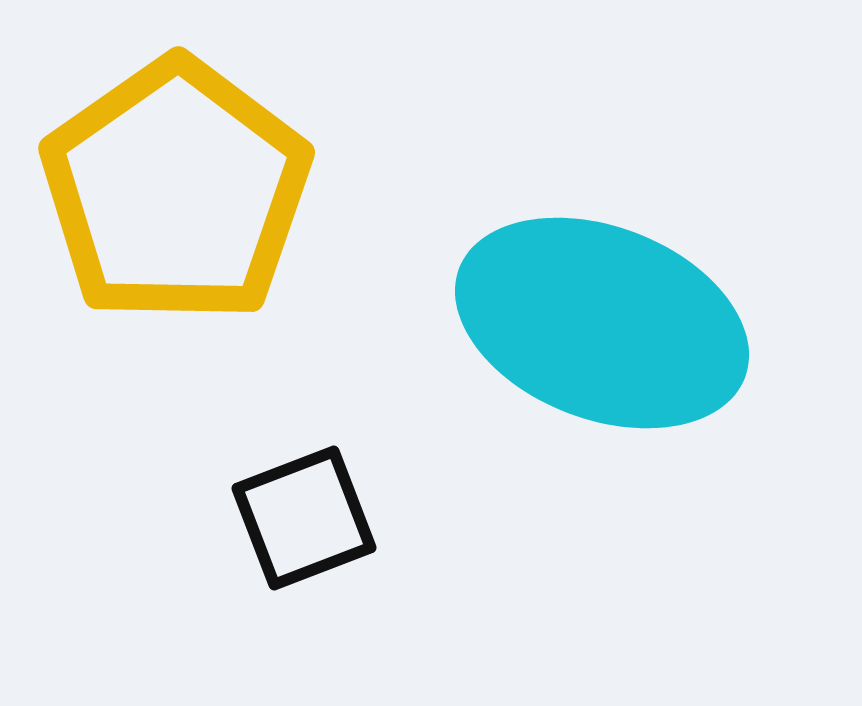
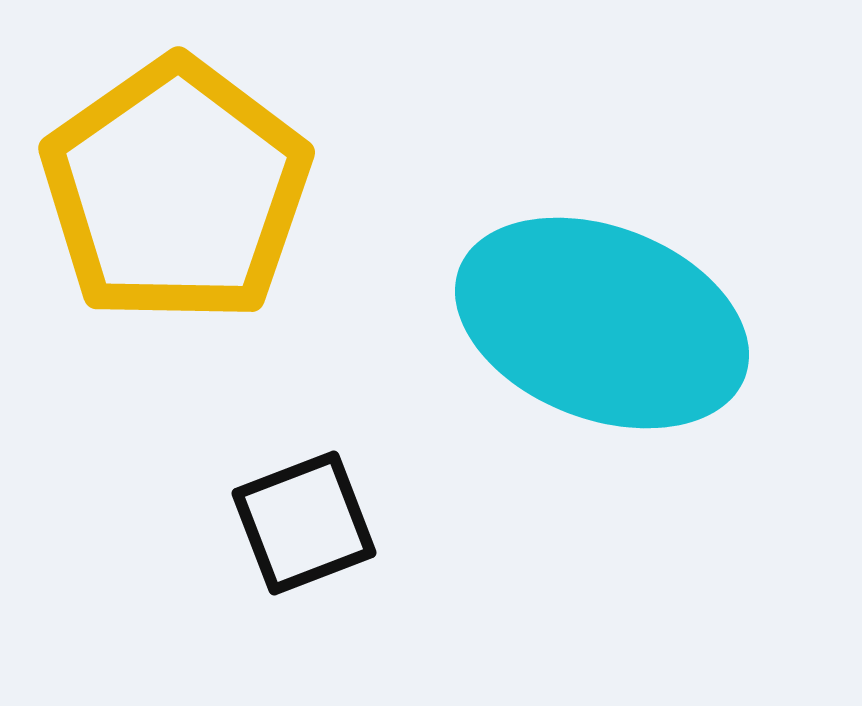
black square: moved 5 px down
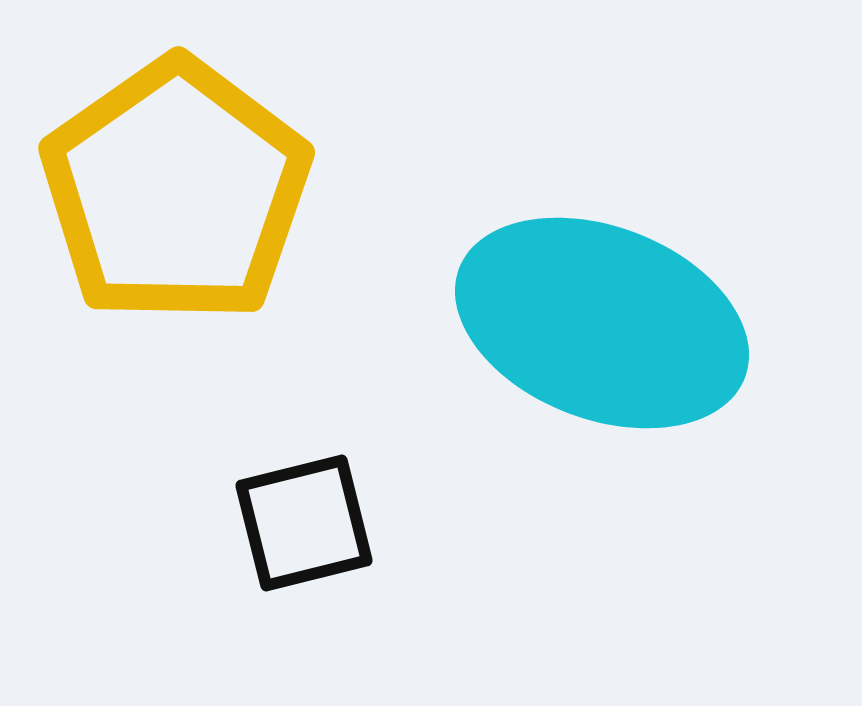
black square: rotated 7 degrees clockwise
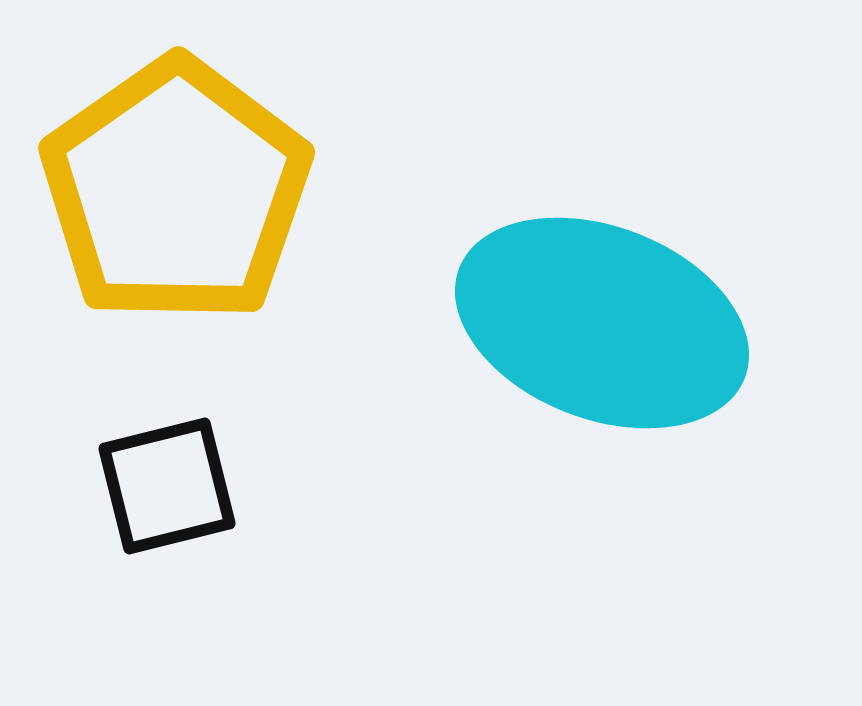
black square: moved 137 px left, 37 px up
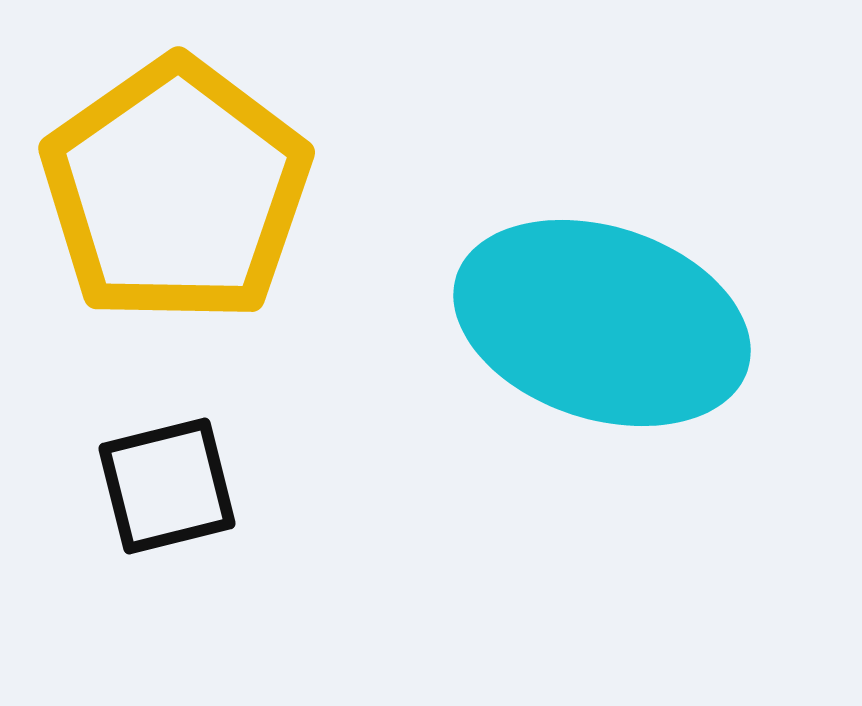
cyan ellipse: rotated 3 degrees counterclockwise
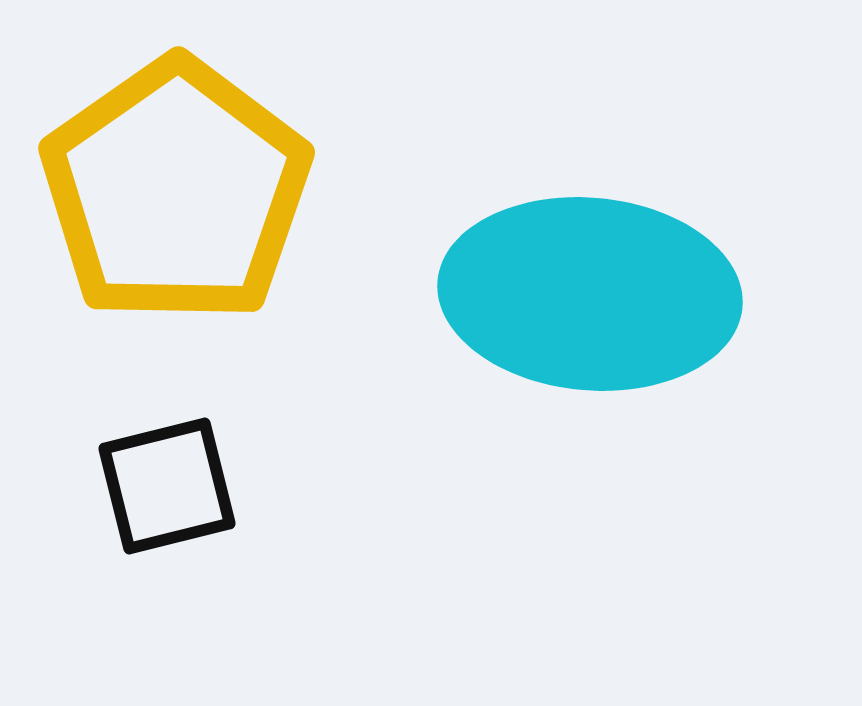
cyan ellipse: moved 12 px left, 29 px up; rotated 13 degrees counterclockwise
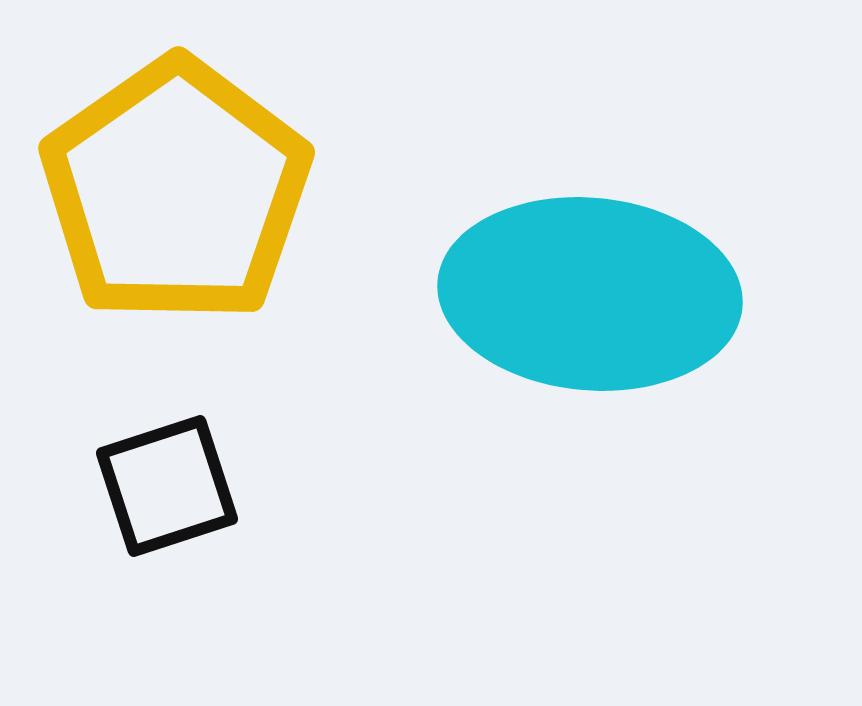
black square: rotated 4 degrees counterclockwise
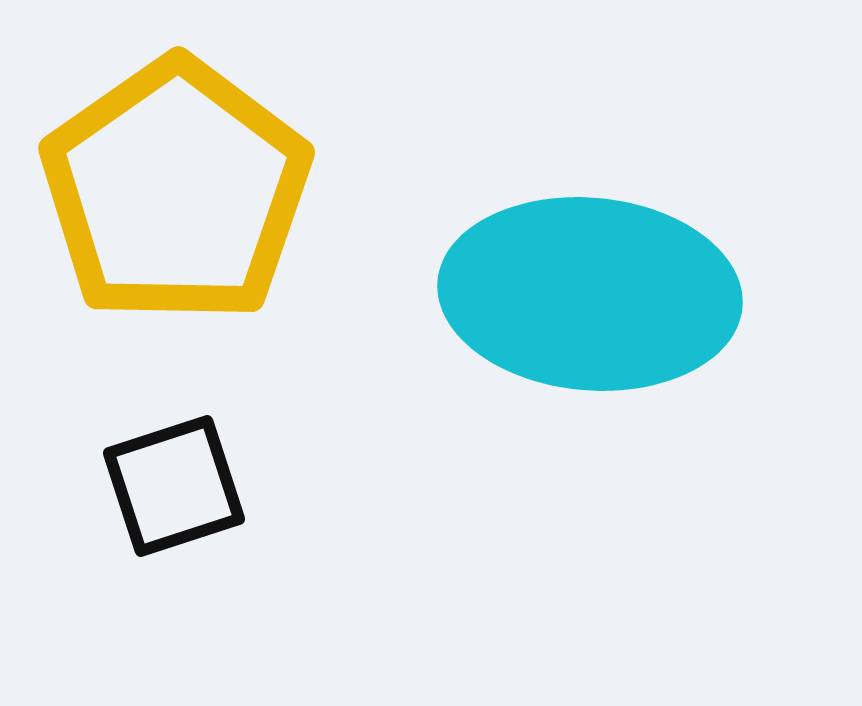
black square: moved 7 px right
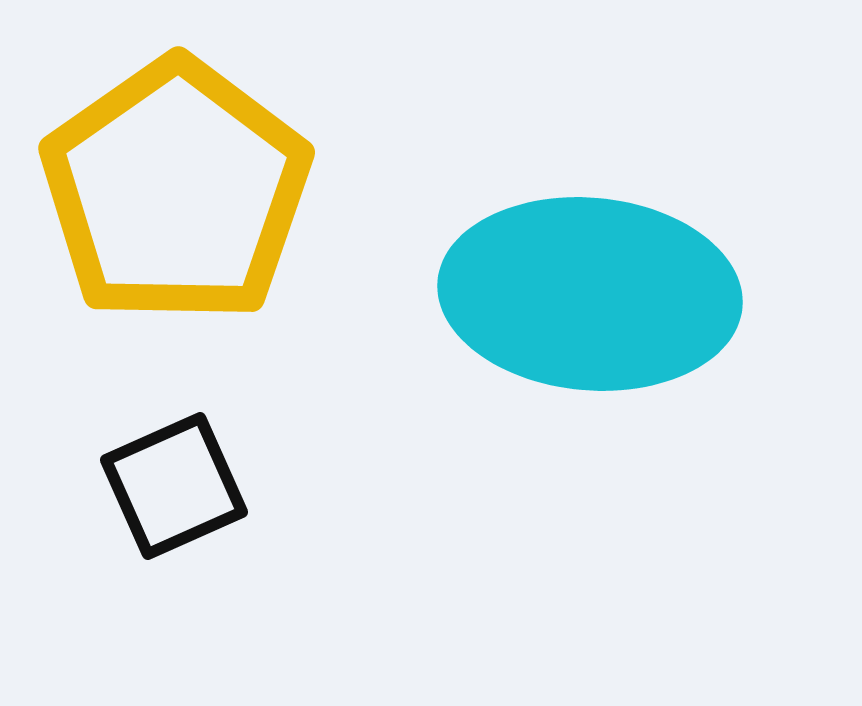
black square: rotated 6 degrees counterclockwise
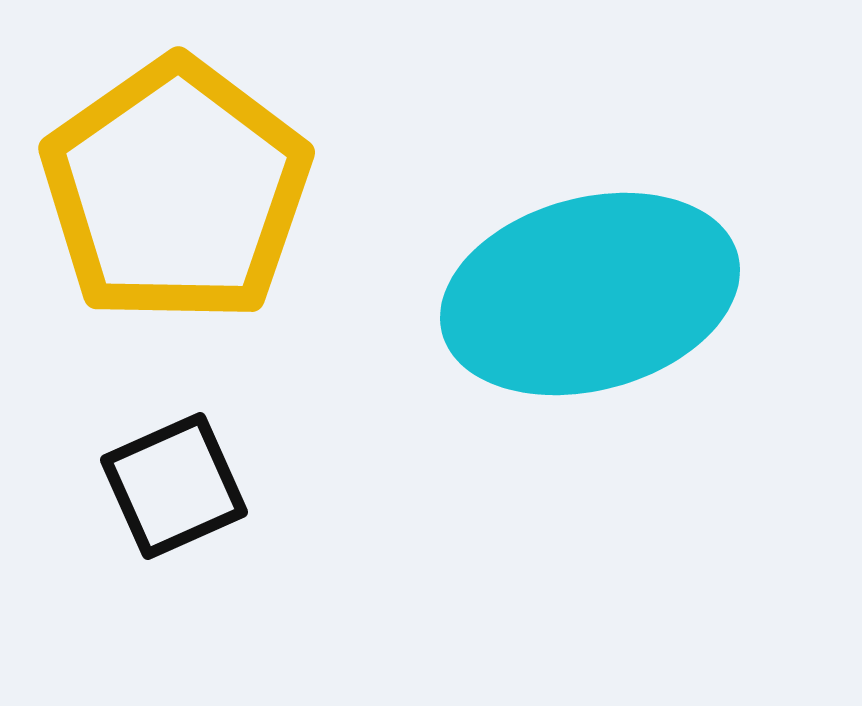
cyan ellipse: rotated 20 degrees counterclockwise
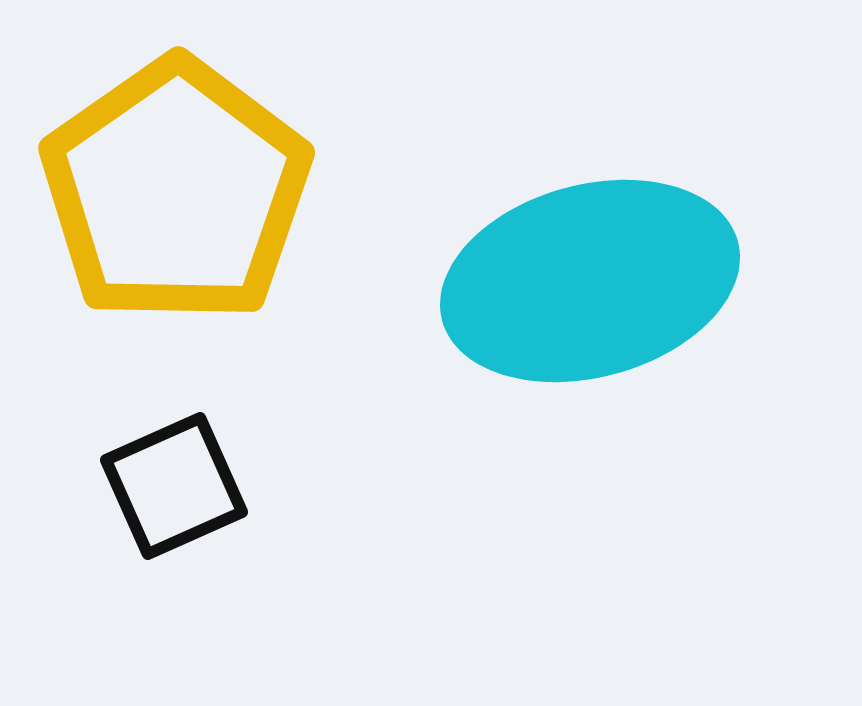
cyan ellipse: moved 13 px up
